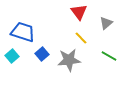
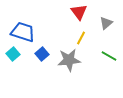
yellow line: rotated 72 degrees clockwise
cyan square: moved 1 px right, 2 px up
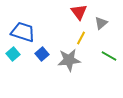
gray triangle: moved 5 px left
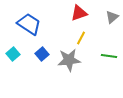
red triangle: moved 1 px down; rotated 48 degrees clockwise
gray triangle: moved 11 px right, 6 px up
blue trapezoid: moved 6 px right, 8 px up; rotated 15 degrees clockwise
green line: rotated 21 degrees counterclockwise
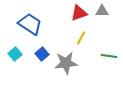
gray triangle: moved 10 px left, 6 px up; rotated 40 degrees clockwise
blue trapezoid: moved 1 px right
cyan square: moved 2 px right
gray star: moved 3 px left, 3 px down
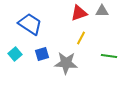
blue square: rotated 24 degrees clockwise
gray star: rotated 10 degrees clockwise
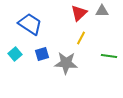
red triangle: rotated 24 degrees counterclockwise
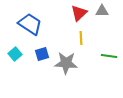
yellow line: rotated 32 degrees counterclockwise
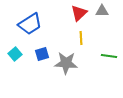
blue trapezoid: rotated 115 degrees clockwise
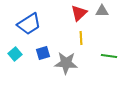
blue trapezoid: moved 1 px left
blue square: moved 1 px right, 1 px up
